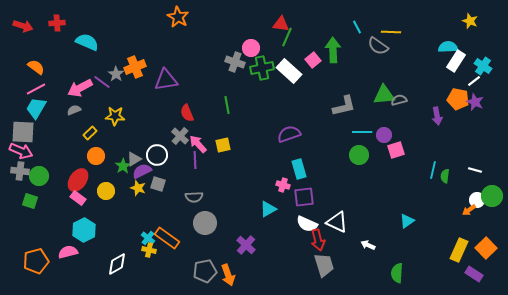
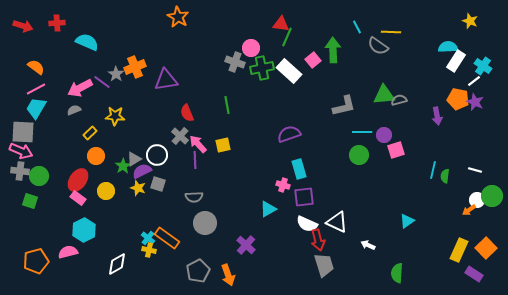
gray pentagon at (205, 271): moved 7 px left; rotated 15 degrees counterclockwise
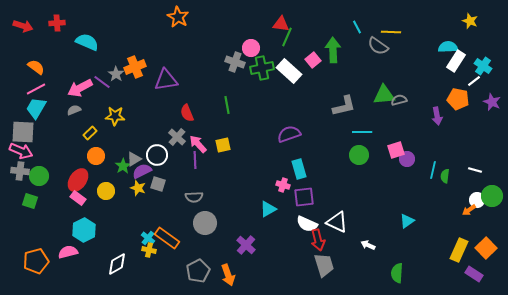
purple star at (475, 102): moved 17 px right
purple circle at (384, 135): moved 23 px right, 24 px down
gray cross at (180, 136): moved 3 px left, 1 px down
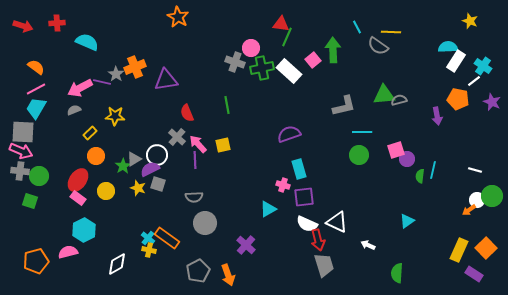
purple line at (102, 82): rotated 24 degrees counterclockwise
purple semicircle at (142, 171): moved 8 px right, 2 px up
green semicircle at (445, 176): moved 25 px left
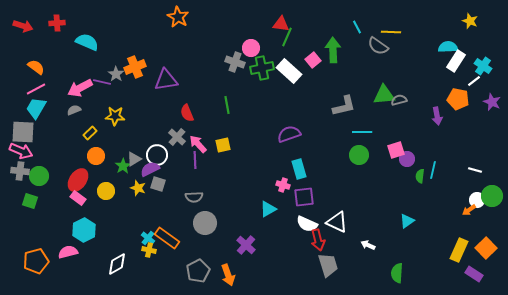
gray trapezoid at (324, 265): moved 4 px right
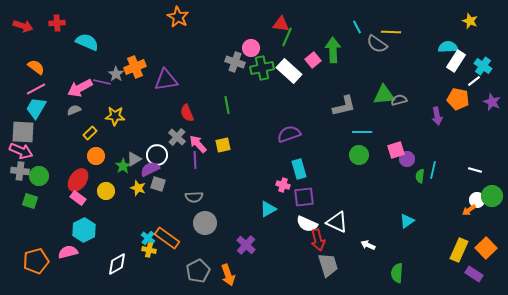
gray semicircle at (378, 46): moved 1 px left, 2 px up
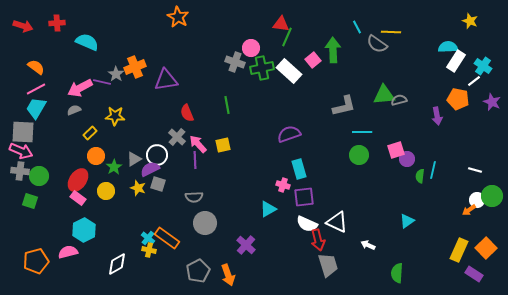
green star at (123, 166): moved 9 px left, 1 px down
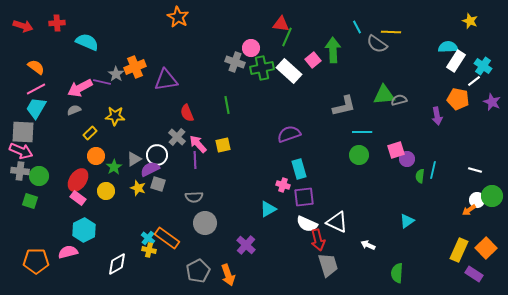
orange pentagon at (36, 261): rotated 15 degrees clockwise
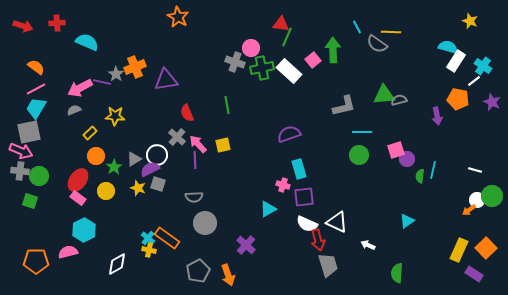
cyan semicircle at (448, 47): rotated 18 degrees clockwise
gray square at (23, 132): moved 6 px right; rotated 15 degrees counterclockwise
